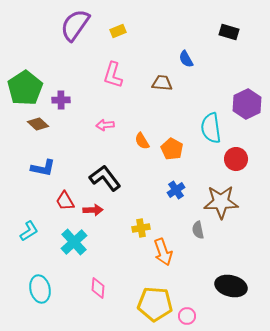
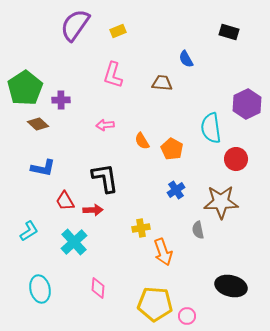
black L-shape: rotated 28 degrees clockwise
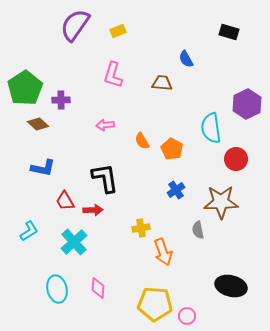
cyan ellipse: moved 17 px right
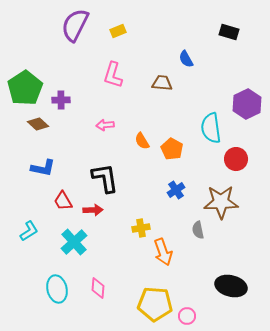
purple semicircle: rotated 8 degrees counterclockwise
red trapezoid: moved 2 px left
